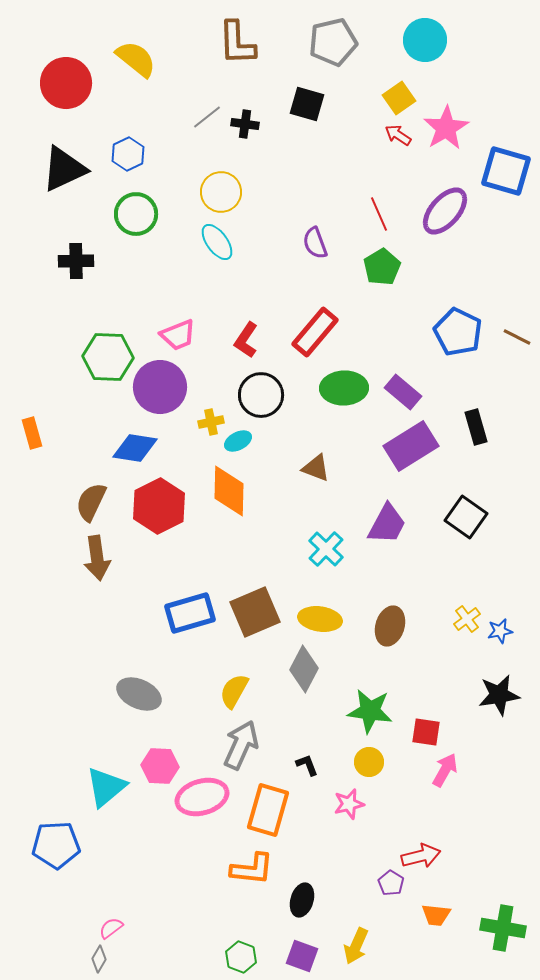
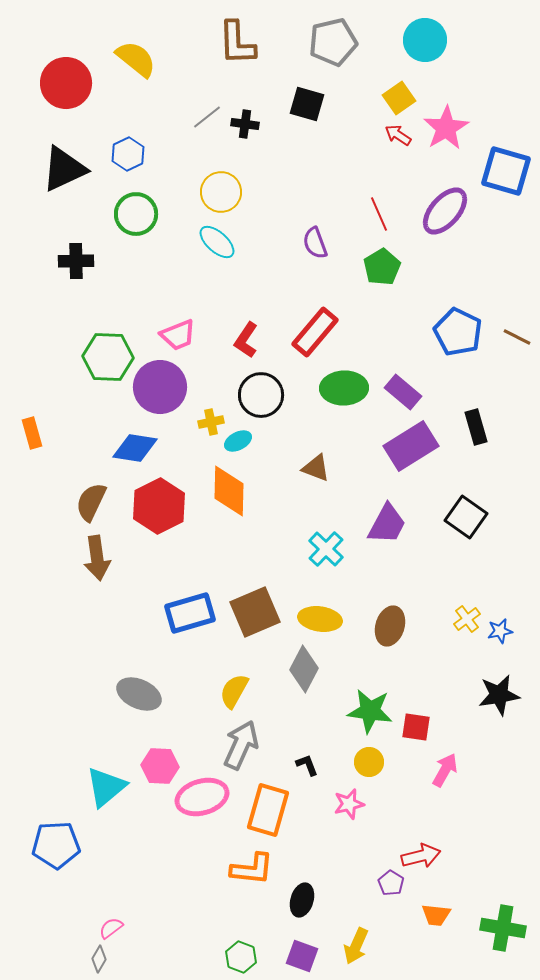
cyan ellipse at (217, 242): rotated 12 degrees counterclockwise
red square at (426, 732): moved 10 px left, 5 px up
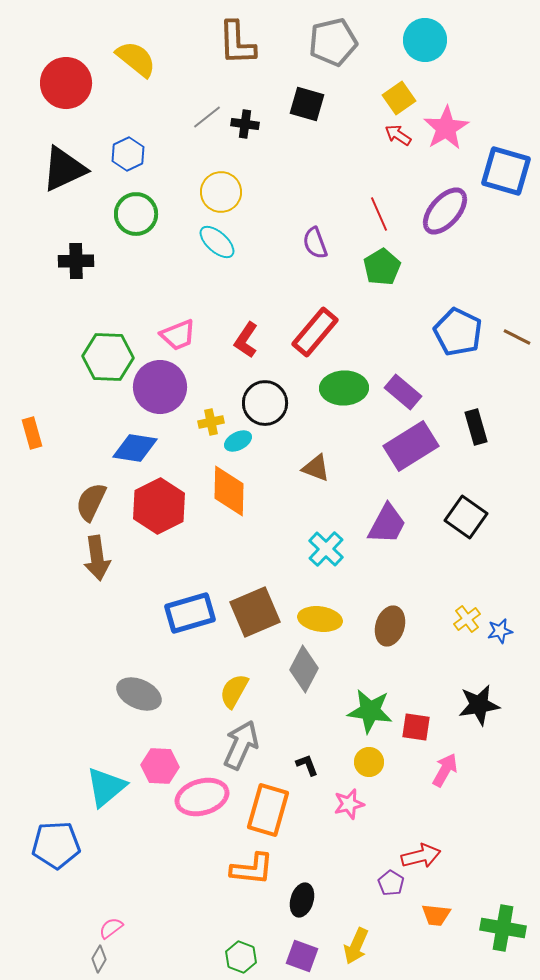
black circle at (261, 395): moved 4 px right, 8 px down
black star at (499, 695): moved 20 px left, 10 px down
